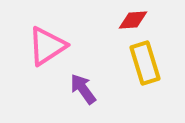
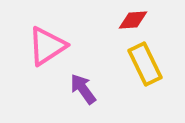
yellow rectangle: moved 1 px down; rotated 9 degrees counterclockwise
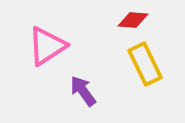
red diamond: rotated 8 degrees clockwise
purple arrow: moved 2 px down
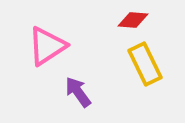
purple arrow: moved 5 px left, 1 px down
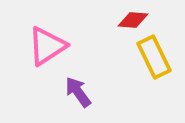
yellow rectangle: moved 9 px right, 7 px up
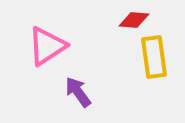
red diamond: moved 1 px right
yellow rectangle: rotated 18 degrees clockwise
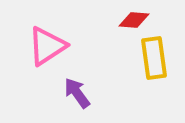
yellow rectangle: moved 1 px down
purple arrow: moved 1 px left, 1 px down
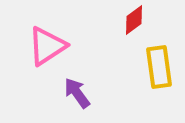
red diamond: rotated 40 degrees counterclockwise
yellow rectangle: moved 5 px right, 9 px down
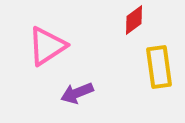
purple arrow: rotated 76 degrees counterclockwise
